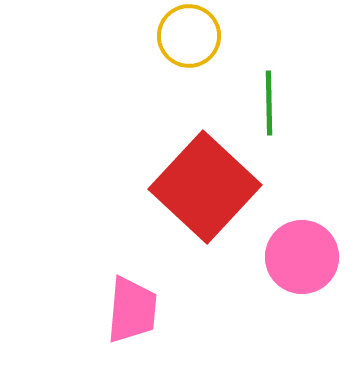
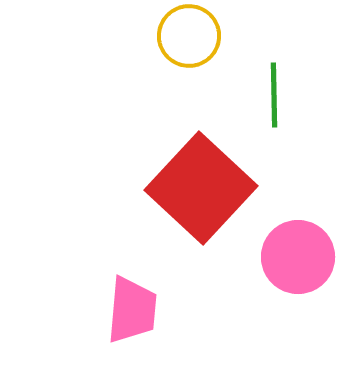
green line: moved 5 px right, 8 px up
red square: moved 4 px left, 1 px down
pink circle: moved 4 px left
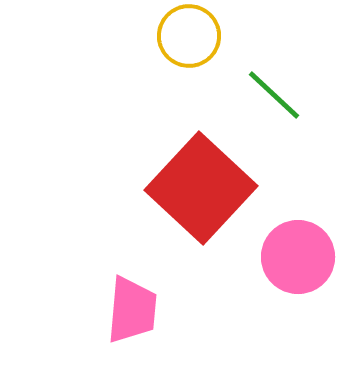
green line: rotated 46 degrees counterclockwise
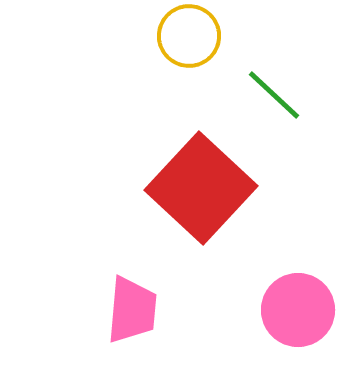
pink circle: moved 53 px down
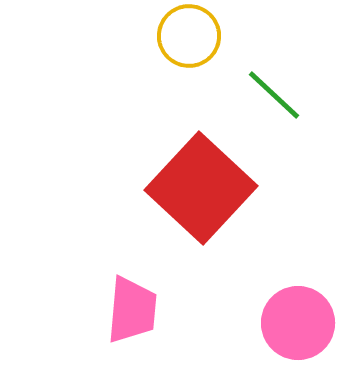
pink circle: moved 13 px down
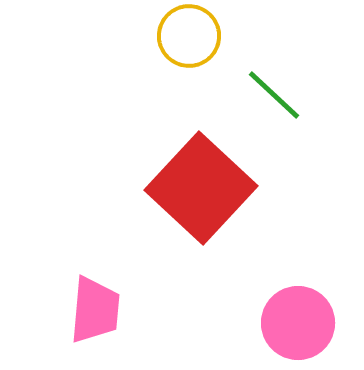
pink trapezoid: moved 37 px left
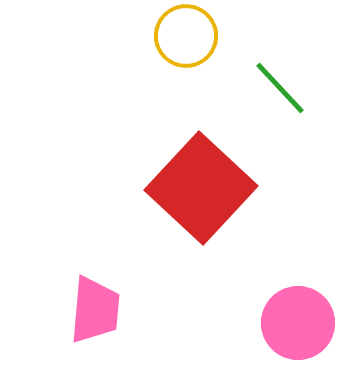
yellow circle: moved 3 px left
green line: moved 6 px right, 7 px up; rotated 4 degrees clockwise
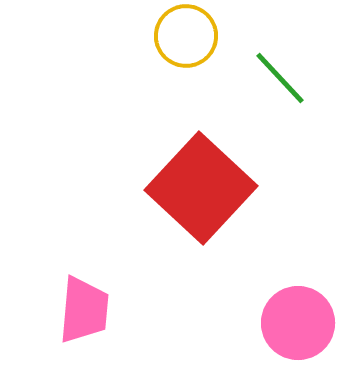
green line: moved 10 px up
pink trapezoid: moved 11 px left
